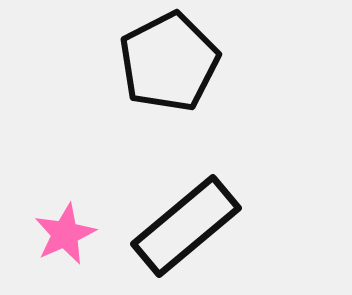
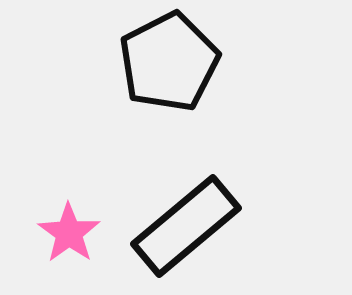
pink star: moved 4 px right, 1 px up; rotated 12 degrees counterclockwise
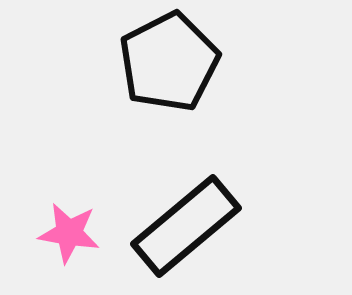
pink star: rotated 26 degrees counterclockwise
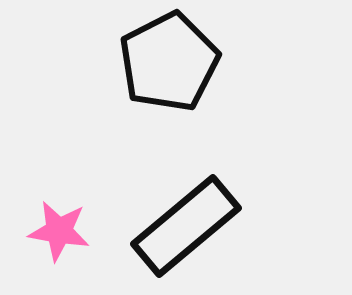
pink star: moved 10 px left, 2 px up
